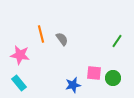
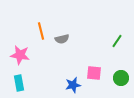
orange line: moved 3 px up
gray semicircle: rotated 112 degrees clockwise
green circle: moved 8 px right
cyan rectangle: rotated 28 degrees clockwise
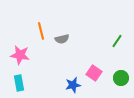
pink square: rotated 28 degrees clockwise
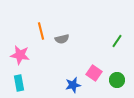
green circle: moved 4 px left, 2 px down
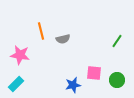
gray semicircle: moved 1 px right
pink square: rotated 28 degrees counterclockwise
cyan rectangle: moved 3 px left, 1 px down; rotated 56 degrees clockwise
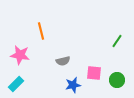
gray semicircle: moved 22 px down
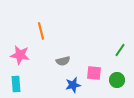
green line: moved 3 px right, 9 px down
cyan rectangle: rotated 49 degrees counterclockwise
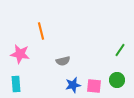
pink star: moved 1 px up
pink square: moved 13 px down
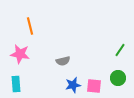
orange line: moved 11 px left, 5 px up
green circle: moved 1 px right, 2 px up
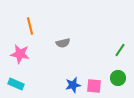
gray semicircle: moved 18 px up
cyan rectangle: rotated 63 degrees counterclockwise
